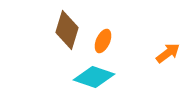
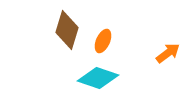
cyan diamond: moved 4 px right, 1 px down
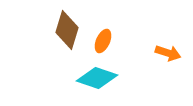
orange arrow: rotated 55 degrees clockwise
cyan diamond: moved 1 px left
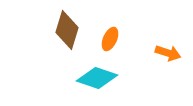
orange ellipse: moved 7 px right, 2 px up
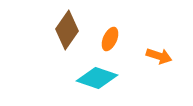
brown diamond: rotated 18 degrees clockwise
orange arrow: moved 9 px left, 3 px down
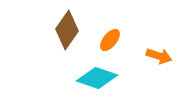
orange ellipse: moved 1 px down; rotated 15 degrees clockwise
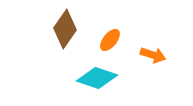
brown diamond: moved 2 px left, 1 px up
orange arrow: moved 6 px left, 1 px up
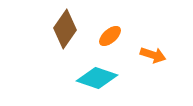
orange ellipse: moved 4 px up; rotated 10 degrees clockwise
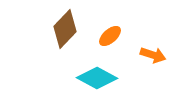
brown diamond: rotated 9 degrees clockwise
cyan diamond: rotated 9 degrees clockwise
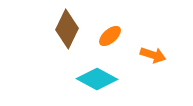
brown diamond: moved 2 px right; rotated 18 degrees counterclockwise
cyan diamond: moved 1 px down
